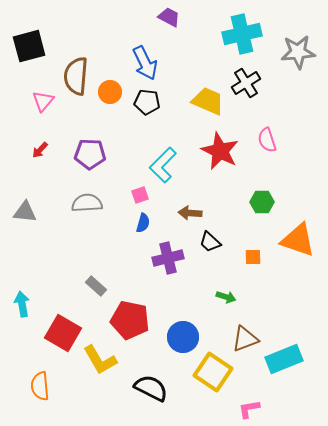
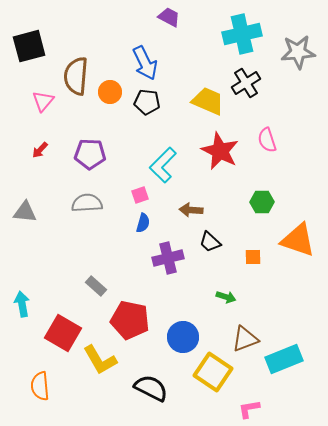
brown arrow: moved 1 px right, 3 px up
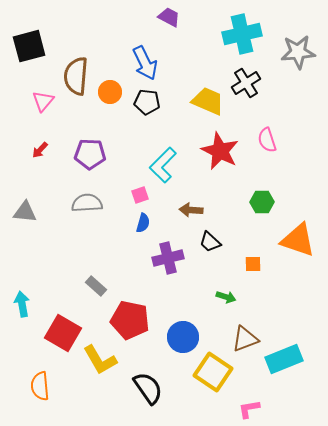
orange square: moved 7 px down
black semicircle: moved 3 px left; rotated 28 degrees clockwise
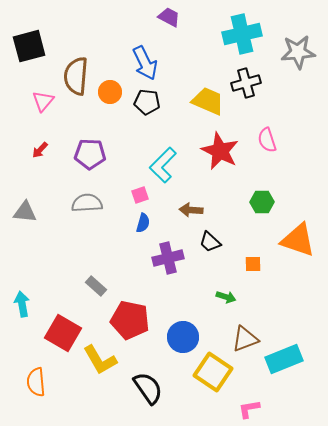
black cross: rotated 16 degrees clockwise
orange semicircle: moved 4 px left, 4 px up
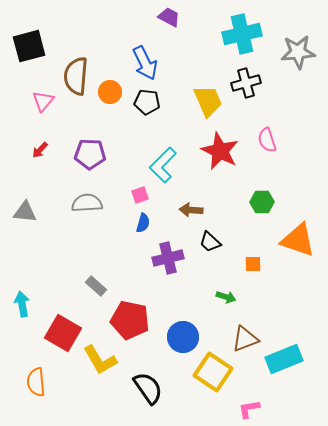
yellow trapezoid: rotated 44 degrees clockwise
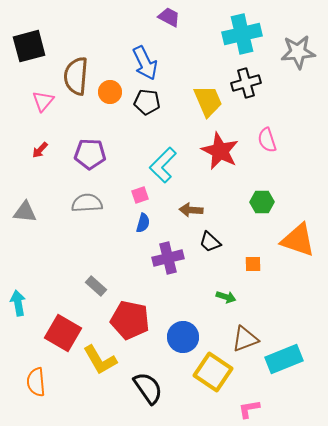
cyan arrow: moved 4 px left, 1 px up
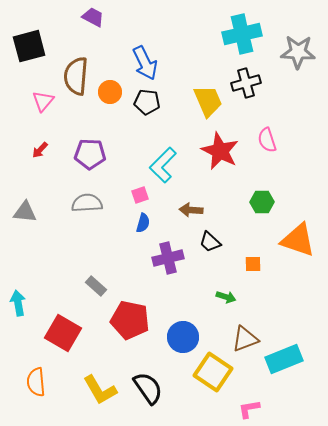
purple trapezoid: moved 76 px left
gray star: rotated 8 degrees clockwise
yellow L-shape: moved 30 px down
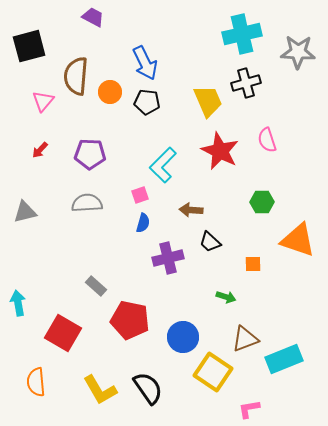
gray triangle: rotated 20 degrees counterclockwise
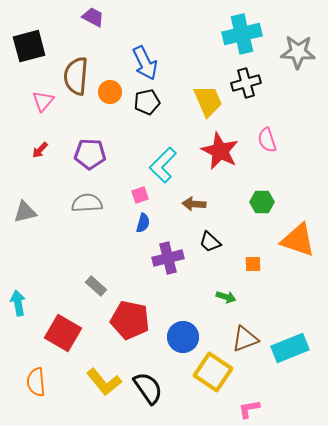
black pentagon: rotated 20 degrees counterclockwise
brown arrow: moved 3 px right, 6 px up
cyan rectangle: moved 6 px right, 11 px up
yellow L-shape: moved 4 px right, 8 px up; rotated 9 degrees counterclockwise
